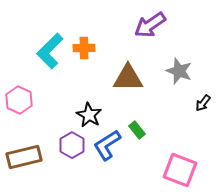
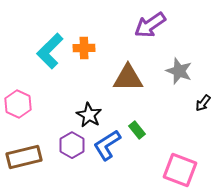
pink hexagon: moved 1 px left, 4 px down
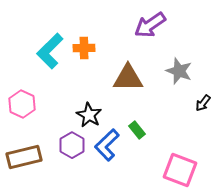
pink hexagon: moved 4 px right
blue L-shape: rotated 12 degrees counterclockwise
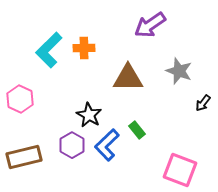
cyan L-shape: moved 1 px left, 1 px up
pink hexagon: moved 2 px left, 5 px up
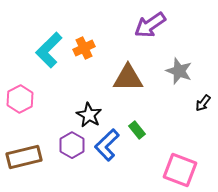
orange cross: rotated 25 degrees counterclockwise
pink hexagon: rotated 8 degrees clockwise
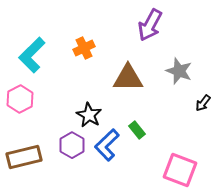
purple arrow: rotated 28 degrees counterclockwise
cyan L-shape: moved 17 px left, 5 px down
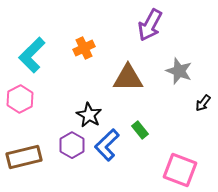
green rectangle: moved 3 px right
